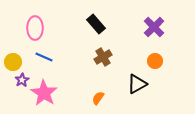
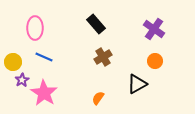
purple cross: moved 2 px down; rotated 10 degrees counterclockwise
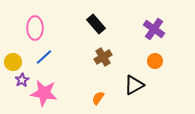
blue line: rotated 66 degrees counterclockwise
black triangle: moved 3 px left, 1 px down
pink star: rotated 24 degrees counterclockwise
